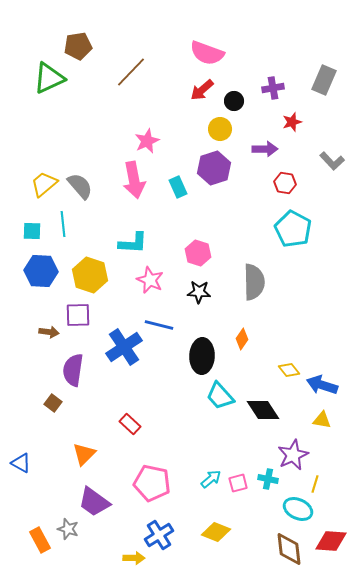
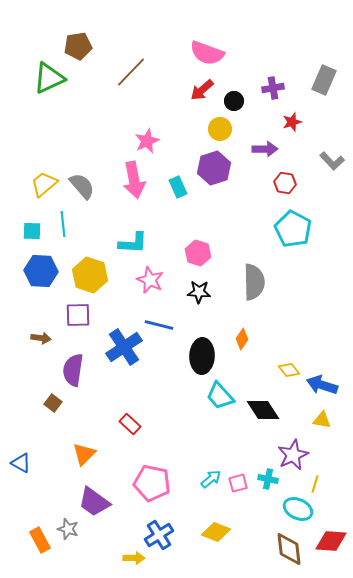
gray semicircle at (80, 186): moved 2 px right
brown arrow at (49, 332): moved 8 px left, 6 px down
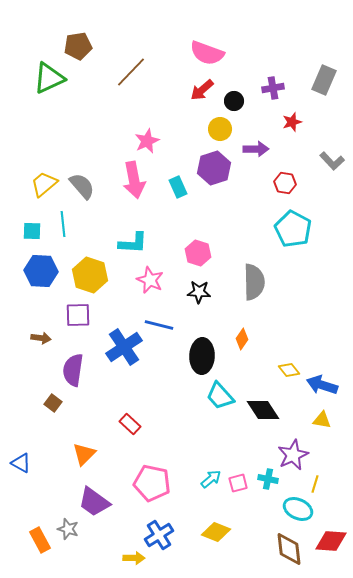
purple arrow at (265, 149): moved 9 px left
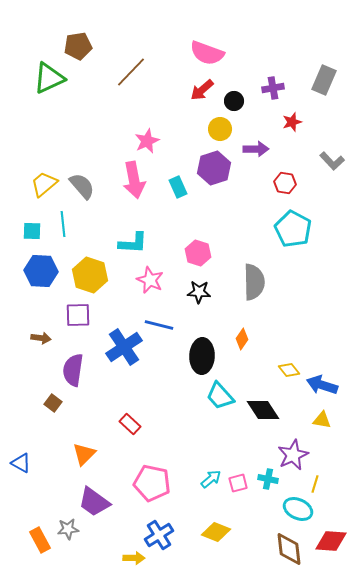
gray star at (68, 529): rotated 25 degrees counterclockwise
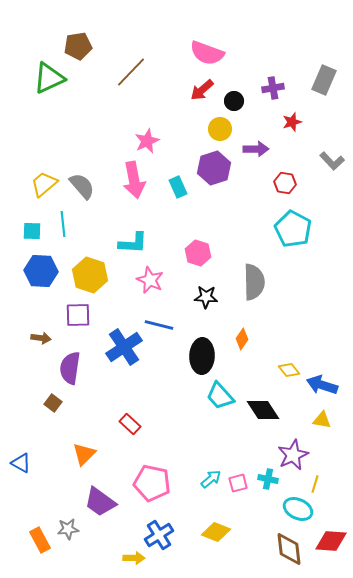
black star at (199, 292): moved 7 px right, 5 px down
purple semicircle at (73, 370): moved 3 px left, 2 px up
purple trapezoid at (94, 502): moved 6 px right
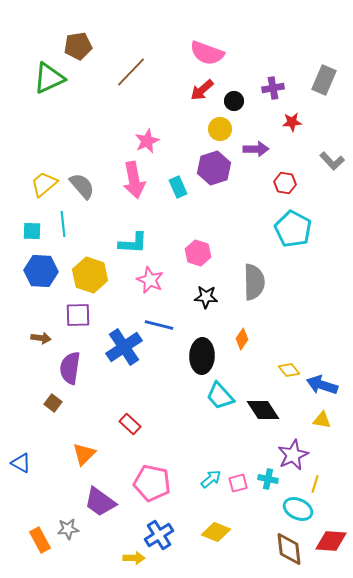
red star at (292, 122): rotated 12 degrees clockwise
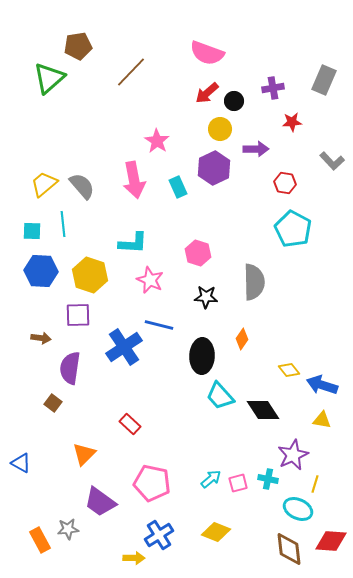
green triangle at (49, 78): rotated 16 degrees counterclockwise
red arrow at (202, 90): moved 5 px right, 3 px down
pink star at (147, 141): moved 10 px right; rotated 15 degrees counterclockwise
purple hexagon at (214, 168): rotated 8 degrees counterclockwise
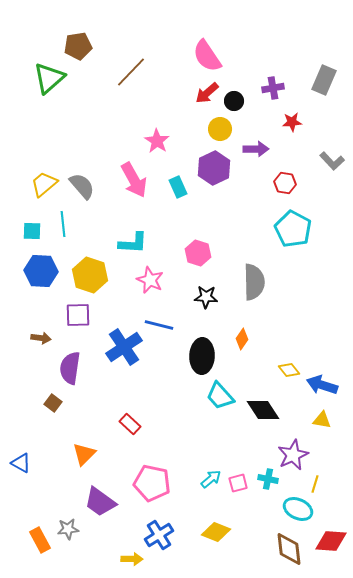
pink semicircle at (207, 53): moved 3 px down; rotated 36 degrees clockwise
pink arrow at (134, 180): rotated 18 degrees counterclockwise
yellow arrow at (134, 558): moved 2 px left, 1 px down
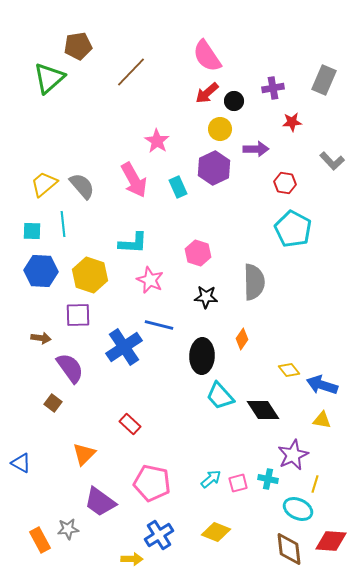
purple semicircle at (70, 368): rotated 136 degrees clockwise
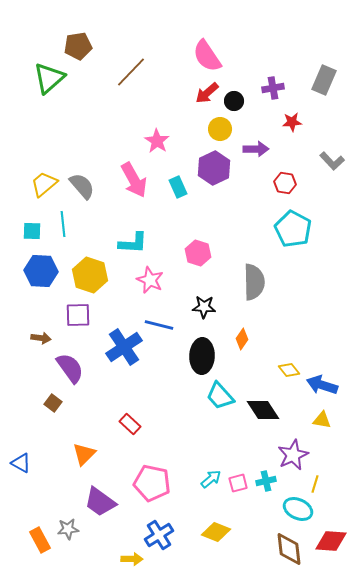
black star at (206, 297): moved 2 px left, 10 px down
cyan cross at (268, 479): moved 2 px left, 2 px down; rotated 24 degrees counterclockwise
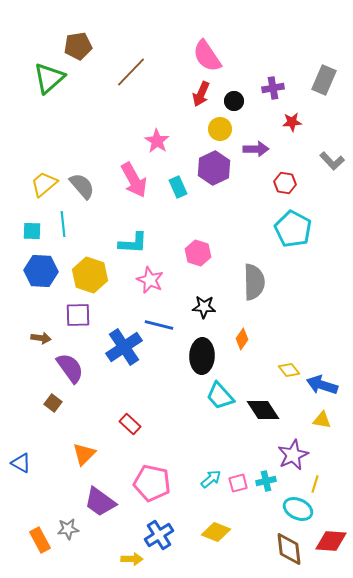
red arrow at (207, 93): moved 6 px left, 1 px down; rotated 25 degrees counterclockwise
